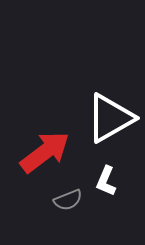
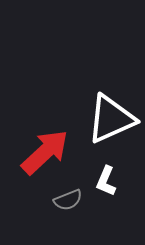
white triangle: moved 1 px right, 1 px down; rotated 6 degrees clockwise
red arrow: rotated 6 degrees counterclockwise
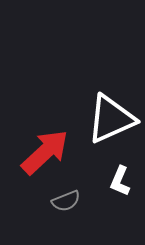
white L-shape: moved 14 px right
gray semicircle: moved 2 px left, 1 px down
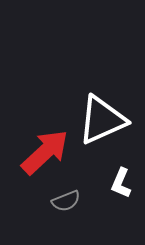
white triangle: moved 9 px left, 1 px down
white L-shape: moved 1 px right, 2 px down
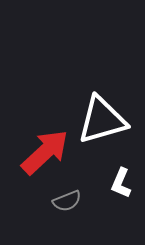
white triangle: rotated 8 degrees clockwise
gray semicircle: moved 1 px right
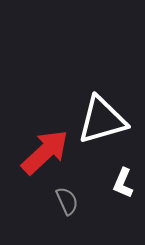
white L-shape: moved 2 px right
gray semicircle: rotated 92 degrees counterclockwise
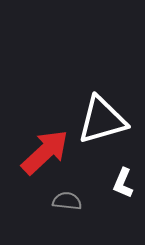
gray semicircle: rotated 60 degrees counterclockwise
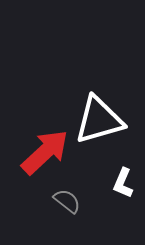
white triangle: moved 3 px left
gray semicircle: rotated 32 degrees clockwise
